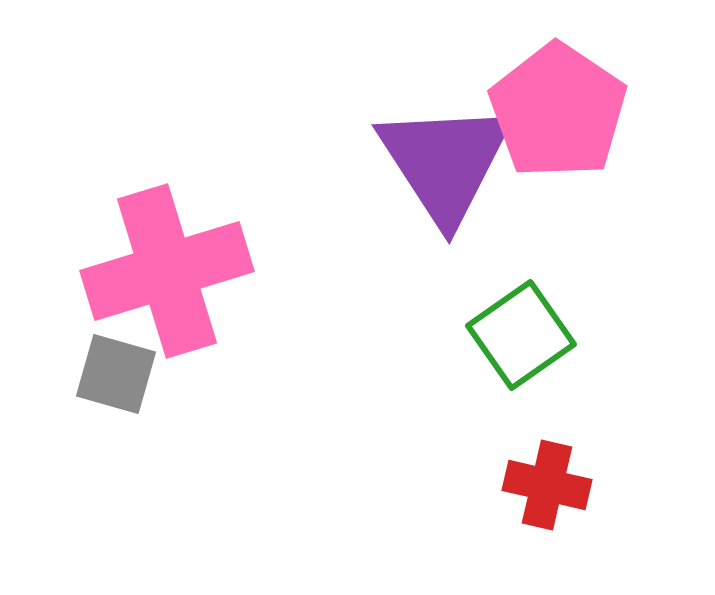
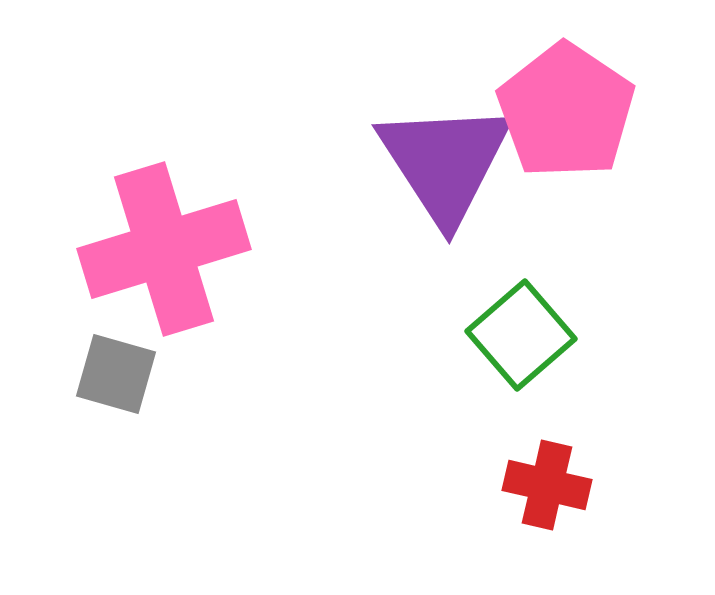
pink pentagon: moved 8 px right
pink cross: moved 3 px left, 22 px up
green square: rotated 6 degrees counterclockwise
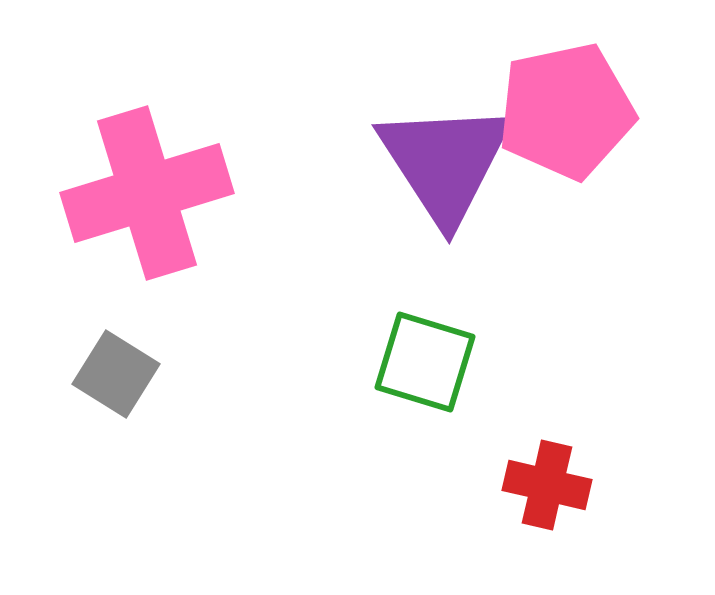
pink pentagon: rotated 26 degrees clockwise
pink cross: moved 17 px left, 56 px up
green square: moved 96 px left, 27 px down; rotated 32 degrees counterclockwise
gray square: rotated 16 degrees clockwise
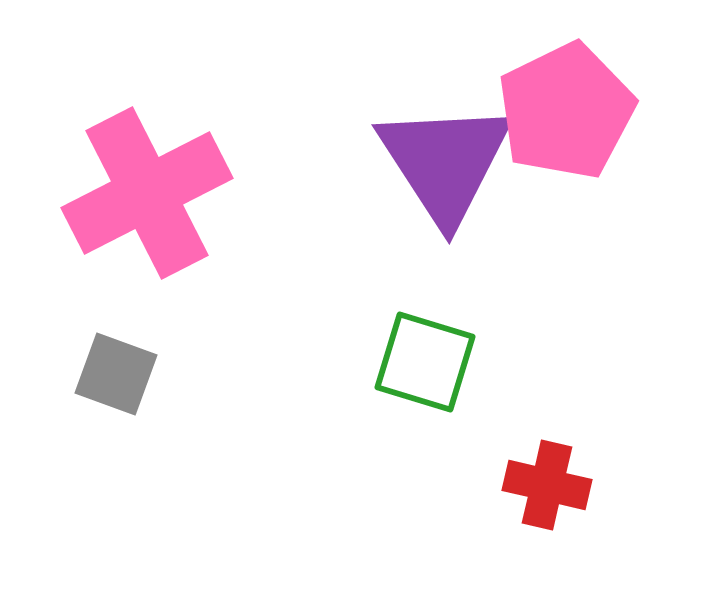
pink pentagon: rotated 14 degrees counterclockwise
pink cross: rotated 10 degrees counterclockwise
gray square: rotated 12 degrees counterclockwise
